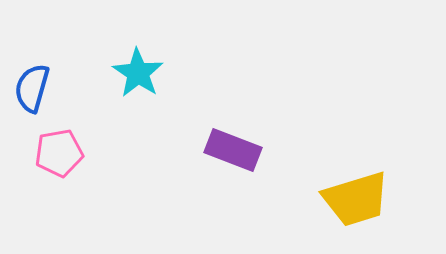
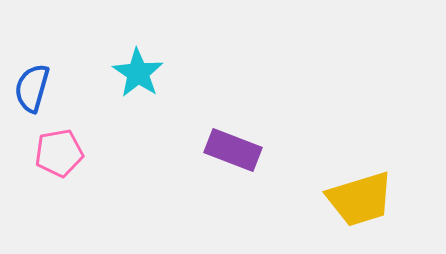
yellow trapezoid: moved 4 px right
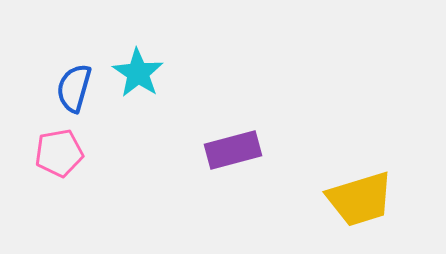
blue semicircle: moved 42 px right
purple rectangle: rotated 36 degrees counterclockwise
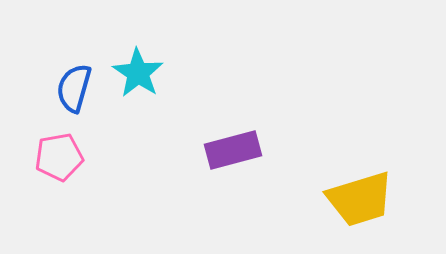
pink pentagon: moved 4 px down
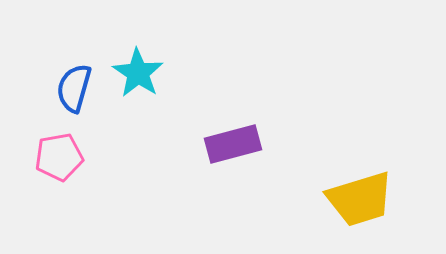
purple rectangle: moved 6 px up
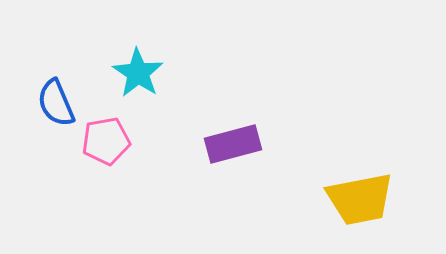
blue semicircle: moved 18 px left, 15 px down; rotated 39 degrees counterclockwise
pink pentagon: moved 47 px right, 16 px up
yellow trapezoid: rotated 6 degrees clockwise
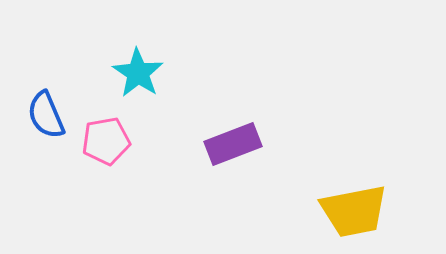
blue semicircle: moved 10 px left, 12 px down
purple rectangle: rotated 6 degrees counterclockwise
yellow trapezoid: moved 6 px left, 12 px down
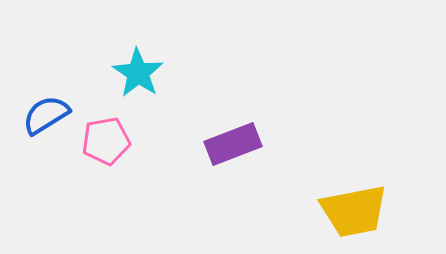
blue semicircle: rotated 81 degrees clockwise
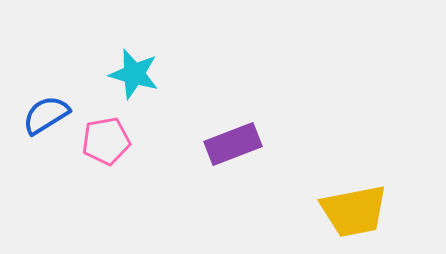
cyan star: moved 4 px left, 1 px down; rotated 18 degrees counterclockwise
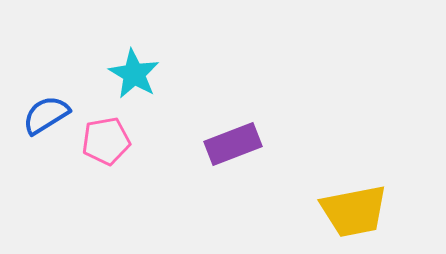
cyan star: rotated 15 degrees clockwise
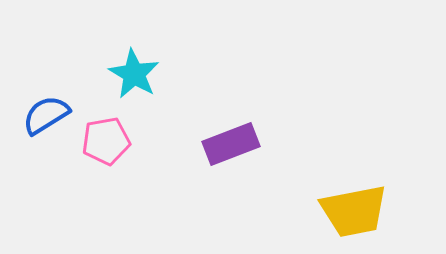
purple rectangle: moved 2 px left
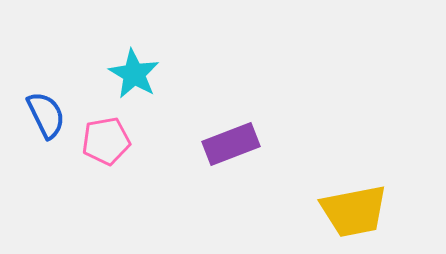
blue semicircle: rotated 96 degrees clockwise
